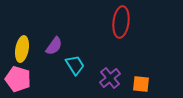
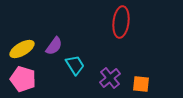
yellow ellipse: rotated 50 degrees clockwise
pink pentagon: moved 5 px right
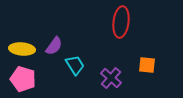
yellow ellipse: rotated 35 degrees clockwise
purple cross: moved 1 px right; rotated 10 degrees counterclockwise
orange square: moved 6 px right, 19 px up
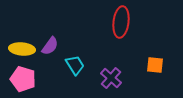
purple semicircle: moved 4 px left
orange square: moved 8 px right
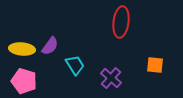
pink pentagon: moved 1 px right, 2 px down
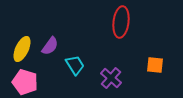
yellow ellipse: rotated 70 degrees counterclockwise
pink pentagon: moved 1 px right, 1 px down
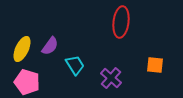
pink pentagon: moved 2 px right
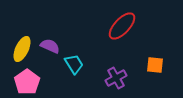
red ellipse: moved 1 px right, 4 px down; rotated 36 degrees clockwise
purple semicircle: rotated 102 degrees counterclockwise
cyan trapezoid: moved 1 px left, 1 px up
purple cross: moved 5 px right; rotated 20 degrees clockwise
pink pentagon: rotated 20 degrees clockwise
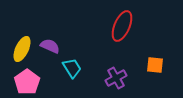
red ellipse: rotated 20 degrees counterclockwise
cyan trapezoid: moved 2 px left, 4 px down
